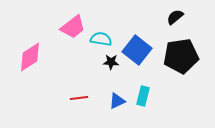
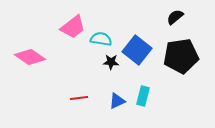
pink diamond: rotated 68 degrees clockwise
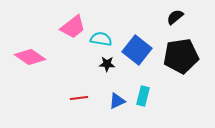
black star: moved 4 px left, 2 px down
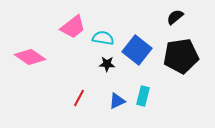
cyan semicircle: moved 2 px right, 1 px up
red line: rotated 54 degrees counterclockwise
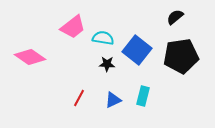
blue triangle: moved 4 px left, 1 px up
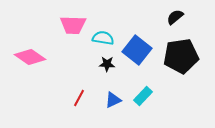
pink trapezoid: moved 2 px up; rotated 40 degrees clockwise
cyan rectangle: rotated 30 degrees clockwise
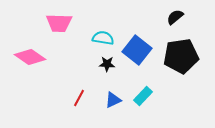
pink trapezoid: moved 14 px left, 2 px up
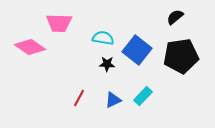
pink diamond: moved 10 px up
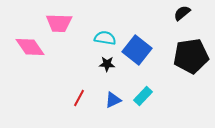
black semicircle: moved 7 px right, 4 px up
cyan semicircle: moved 2 px right
pink diamond: rotated 20 degrees clockwise
black pentagon: moved 10 px right
